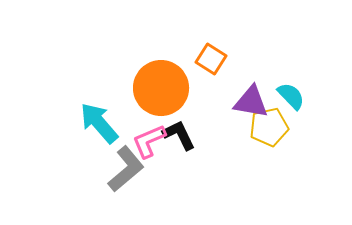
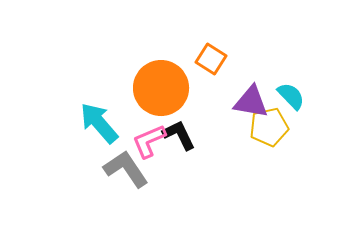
gray L-shape: rotated 84 degrees counterclockwise
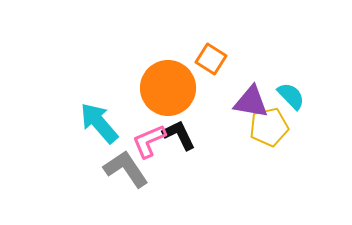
orange circle: moved 7 px right
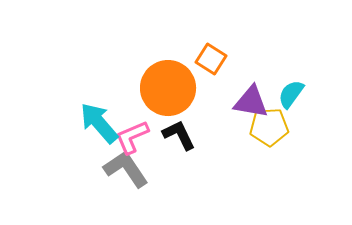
cyan semicircle: moved 2 px up; rotated 100 degrees counterclockwise
yellow pentagon: rotated 9 degrees clockwise
pink L-shape: moved 17 px left, 4 px up
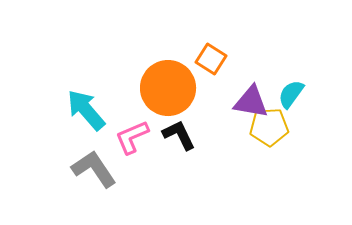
cyan arrow: moved 13 px left, 13 px up
gray L-shape: moved 32 px left
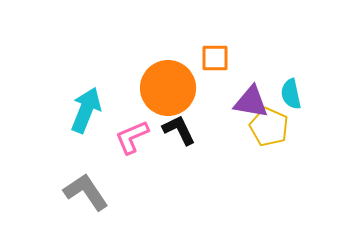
orange square: moved 4 px right, 1 px up; rotated 32 degrees counterclockwise
cyan semicircle: rotated 48 degrees counterclockwise
cyan arrow: rotated 63 degrees clockwise
yellow pentagon: rotated 27 degrees clockwise
black L-shape: moved 5 px up
gray L-shape: moved 8 px left, 23 px down
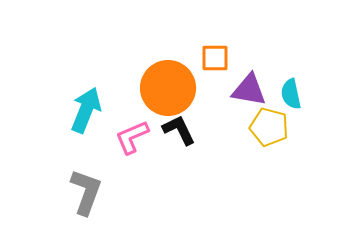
purple triangle: moved 2 px left, 12 px up
yellow pentagon: rotated 9 degrees counterclockwise
gray L-shape: rotated 54 degrees clockwise
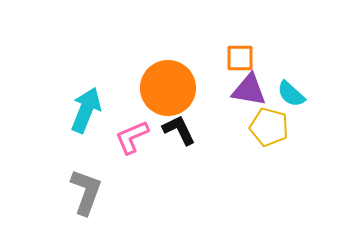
orange square: moved 25 px right
cyan semicircle: rotated 36 degrees counterclockwise
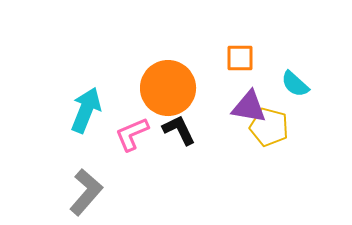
purple triangle: moved 17 px down
cyan semicircle: moved 4 px right, 10 px up
pink L-shape: moved 3 px up
gray L-shape: rotated 21 degrees clockwise
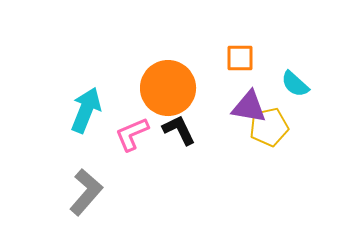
yellow pentagon: rotated 27 degrees counterclockwise
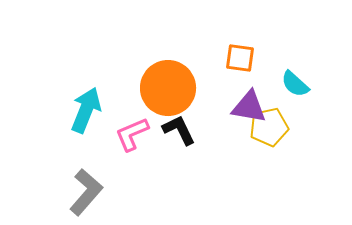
orange square: rotated 8 degrees clockwise
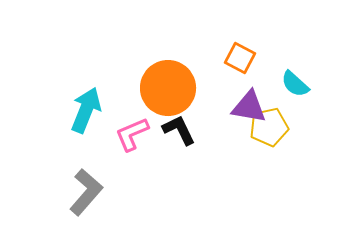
orange square: rotated 20 degrees clockwise
